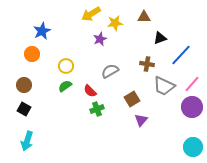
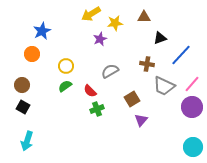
brown circle: moved 2 px left
black square: moved 1 px left, 2 px up
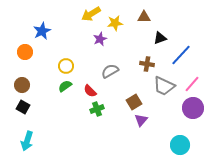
orange circle: moved 7 px left, 2 px up
brown square: moved 2 px right, 3 px down
purple circle: moved 1 px right, 1 px down
cyan circle: moved 13 px left, 2 px up
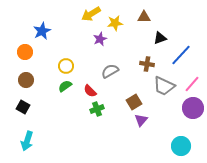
brown circle: moved 4 px right, 5 px up
cyan circle: moved 1 px right, 1 px down
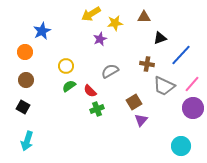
green semicircle: moved 4 px right
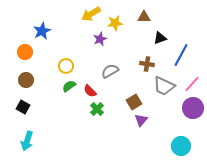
blue line: rotated 15 degrees counterclockwise
green cross: rotated 24 degrees counterclockwise
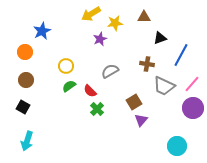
cyan circle: moved 4 px left
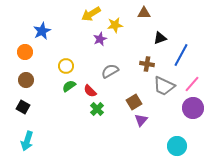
brown triangle: moved 4 px up
yellow star: moved 2 px down
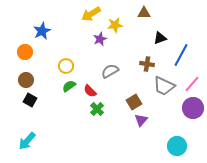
black square: moved 7 px right, 7 px up
cyan arrow: rotated 24 degrees clockwise
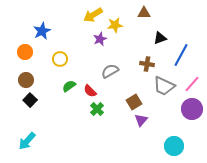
yellow arrow: moved 2 px right, 1 px down
yellow circle: moved 6 px left, 7 px up
black square: rotated 16 degrees clockwise
purple circle: moved 1 px left, 1 px down
cyan circle: moved 3 px left
